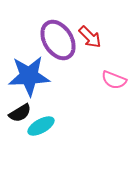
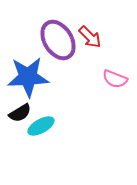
blue star: moved 1 px left, 1 px down
pink semicircle: moved 1 px right, 1 px up
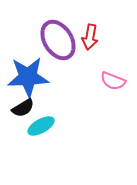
red arrow: rotated 55 degrees clockwise
pink semicircle: moved 2 px left, 2 px down
black semicircle: moved 3 px right, 5 px up
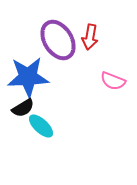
cyan ellipse: rotated 72 degrees clockwise
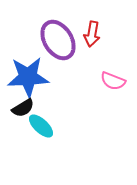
red arrow: moved 2 px right, 3 px up
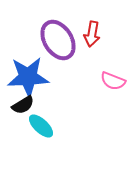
black semicircle: moved 3 px up
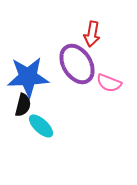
purple ellipse: moved 19 px right, 24 px down
pink semicircle: moved 4 px left, 2 px down
black semicircle: rotated 45 degrees counterclockwise
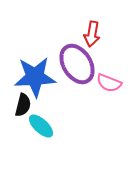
blue star: moved 7 px right
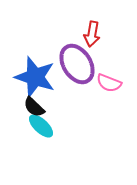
blue star: rotated 21 degrees clockwise
black semicircle: moved 11 px right, 2 px down; rotated 120 degrees clockwise
